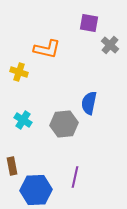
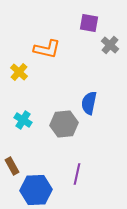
yellow cross: rotated 24 degrees clockwise
brown rectangle: rotated 18 degrees counterclockwise
purple line: moved 2 px right, 3 px up
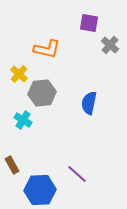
yellow cross: moved 2 px down
gray hexagon: moved 22 px left, 31 px up
brown rectangle: moved 1 px up
purple line: rotated 60 degrees counterclockwise
blue hexagon: moved 4 px right
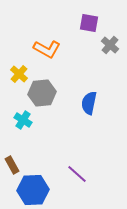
orange L-shape: rotated 16 degrees clockwise
blue hexagon: moved 7 px left
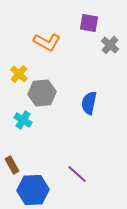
orange L-shape: moved 7 px up
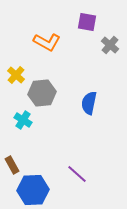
purple square: moved 2 px left, 1 px up
yellow cross: moved 3 px left, 1 px down
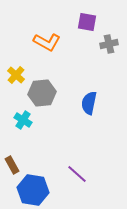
gray cross: moved 1 px left, 1 px up; rotated 36 degrees clockwise
blue hexagon: rotated 12 degrees clockwise
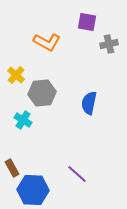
brown rectangle: moved 3 px down
blue hexagon: rotated 8 degrees counterclockwise
